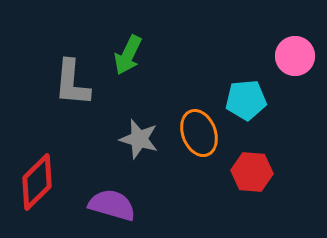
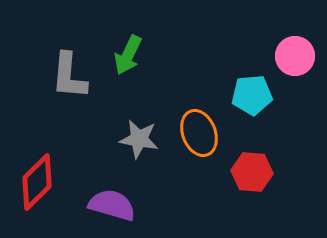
gray L-shape: moved 3 px left, 7 px up
cyan pentagon: moved 6 px right, 5 px up
gray star: rotated 6 degrees counterclockwise
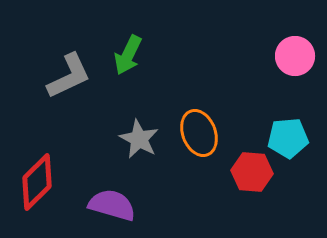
gray L-shape: rotated 120 degrees counterclockwise
cyan pentagon: moved 36 px right, 43 px down
gray star: rotated 18 degrees clockwise
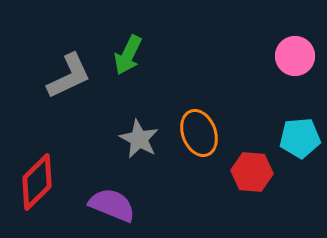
cyan pentagon: moved 12 px right
purple semicircle: rotated 6 degrees clockwise
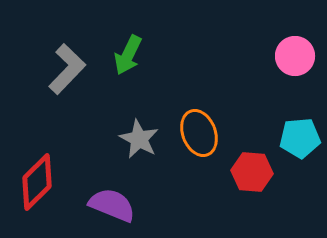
gray L-shape: moved 2 px left, 7 px up; rotated 21 degrees counterclockwise
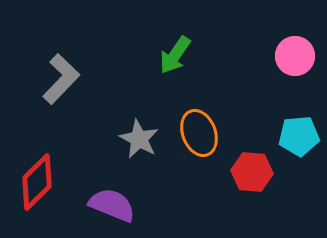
green arrow: moved 47 px right; rotated 9 degrees clockwise
gray L-shape: moved 6 px left, 10 px down
cyan pentagon: moved 1 px left, 2 px up
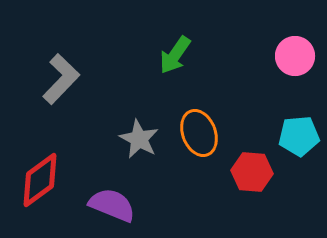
red diamond: moved 3 px right, 2 px up; rotated 8 degrees clockwise
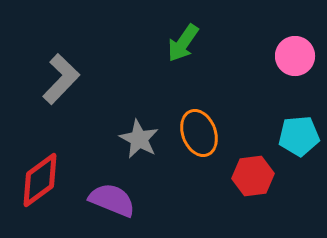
green arrow: moved 8 px right, 12 px up
red hexagon: moved 1 px right, 4 px down; rotated 12 degrees counterclockwise
purple semicircle: moved 5 px up
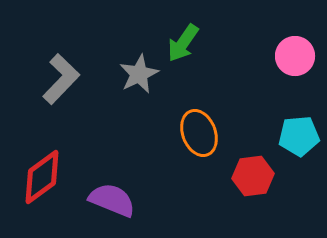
gray star: moved 65 px up; rotated 18 degrees clockwise
red diamond: moved 2 px right, 3 px up
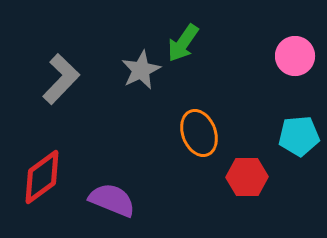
gray star: moved 2 px right, 4 px up
red hexagon: moved 6 px left, 1 px down; rotated 6 degrees clockwise
